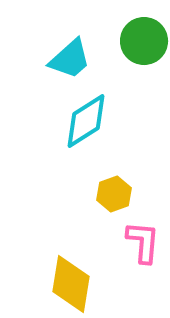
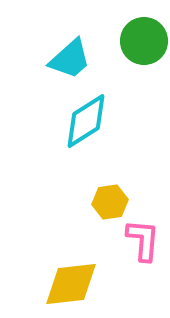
yellow hexagon: moved 4 px left, 8 px down; rotated 12 degrees clockwise
pink L-shape: moved 2 px up
yellow diamond: rotated 74 degrees clockwise
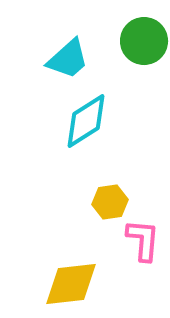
cyan trapezoid: moved 2 px left
